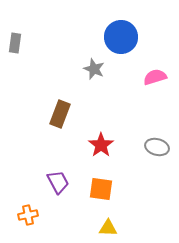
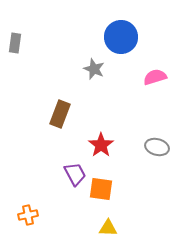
purple trapezoid: moved 17 px right, 8 px up
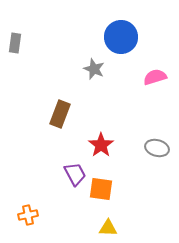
gray ellipse: moved 1 px down
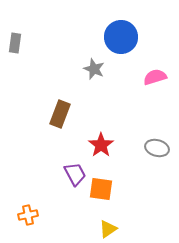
yellow triangle: moved 1 px down; rotated 36 degrees counterclockwise
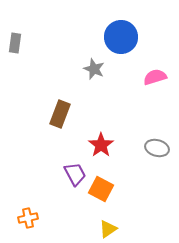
orange square: rotated 20 degrees clockwise
orange cross: moved 3 px down
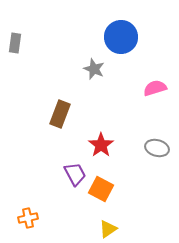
pink semicircle: moved 11 px down
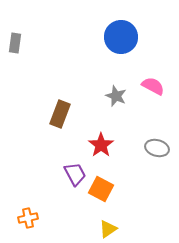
gray star: moved 22 px right, 27 px down
pink semicircle: moved 2 px left, 2 px up; rotated 45 degrees clockwise
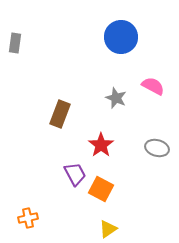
gray star: moved 2 px down
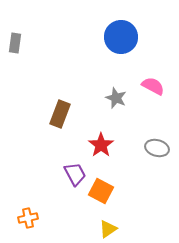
orange square: moved 2 px down
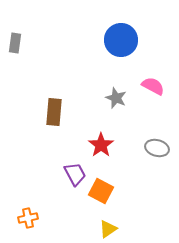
blue circle: moved 3 px down
brown rectangle: moved 6 px left, 2 px up; rotated 16 degrees counterclockwise
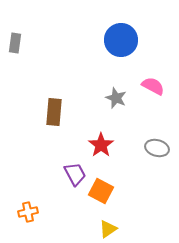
orange cross: moved 6 px up
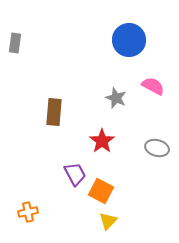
blue circle: moved 8 px right
red star: moved 1 px right, 4 px up
yellow triangle: moved 8 px up; rotated 12 degrees counterclockwise
